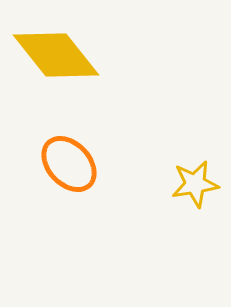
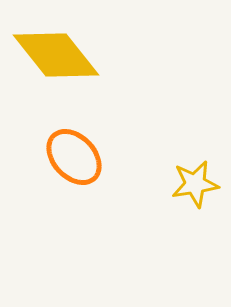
orange ellipse: moved 5 px right, 7 px up
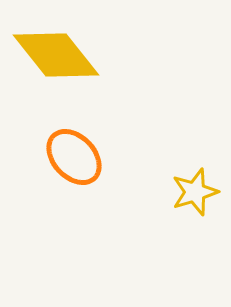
yellow star: moved 8 px down; rotated 9 degrees counterclockwise
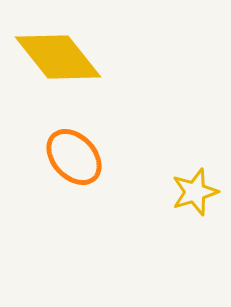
yellow diamond: moved 2 px right, 2 px down
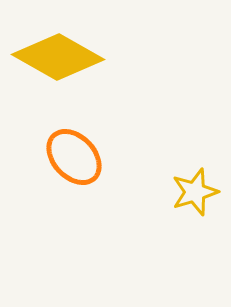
yellow diamond: rotated 22 degrees counterclockwise
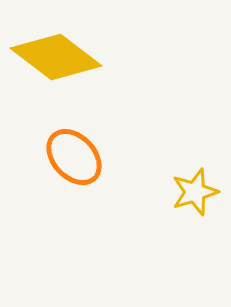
yellow diamond: moved 2 px left; rotated 8 degrees clockwise
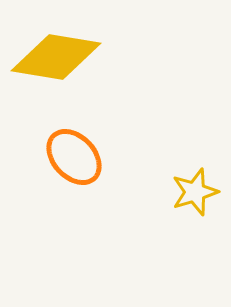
yellow diamond: rotated 28 degrees counterclockwise
